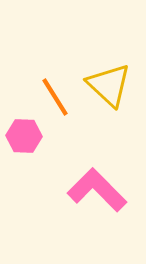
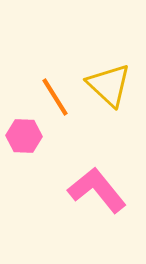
pink L-shape: rotated 6 degrees clockwise
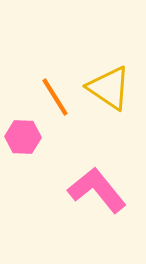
yellow triangle: moved 3 px down; rotated 9 degrees counterclockwise
pink hexagon: moved 1 px left, 1 px down
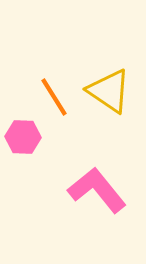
yellow triangle: moved 3 px down
orange line: moved 1 px left
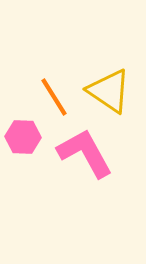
pink L-shape: moved 12 px left, 37 px up; rotated 10 degrees clockwise
